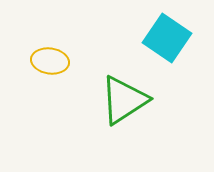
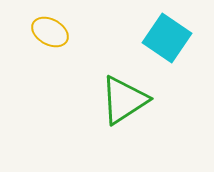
yellow ellipse: moved 29 px up; rotated 21 degrees clockwise
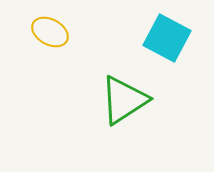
cyan square: rotated 6 degrees counterclockwise
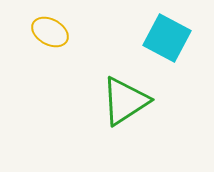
green triangle: moved 1 px right, 1 px down
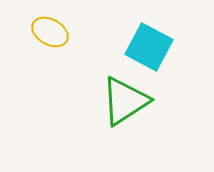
cyan square: moved 18 px left, 9 px down
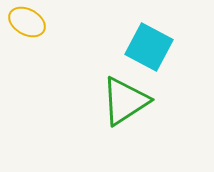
yellow ellipse: moved 23 px left, 10 px up
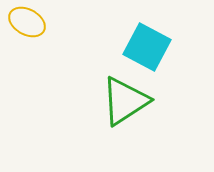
cyan square: moved 2 px left
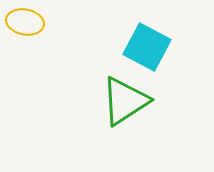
yellow ellipse: moved 2 px left; rotated 18 degrees counterclockwise
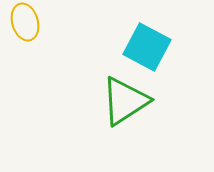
yellow ellipse: rotated 63 degrees clockwise
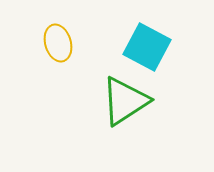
yellow ellipse: moved 33 px right, 21 px down
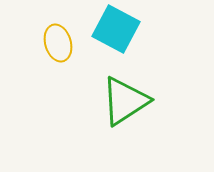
cyan square: moved 31 px left, 18 px up
